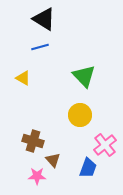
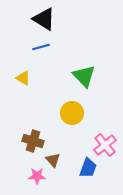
blue line: moved 1 px right
yellow circle: moved 8 px left, 2 px up
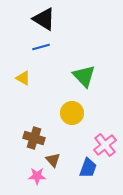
brown cross: moved 1 px right, 3 px up
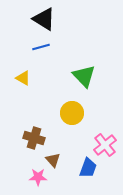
pink star: moved 1 px right, 1 px down
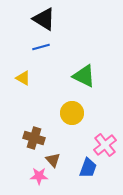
green triangle: rotated 20 degrees counterclockwise
pink star: moved 1 px right, 1 px up
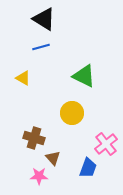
pink cross: moved 1 px right, 1 px up
brown triangle: moved 2 px up
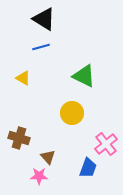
brown cross: moved 15 px left
brown triangle: moved 5 px left, 1 px up
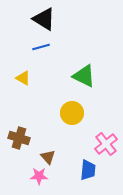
blue trapezoid: moved 2 px down; rotated 15 degrees counterclockwise
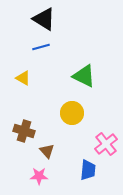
brown cross: moved 5 px right, 7 px up
brown triangle: moved 1 px left, 6 px up
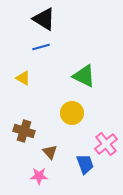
brown triangle: moved 3 px right, 1 px down
blue trapezoid: moved 3 px left, 6 px up; rotated 25 degrees counterclockwise
